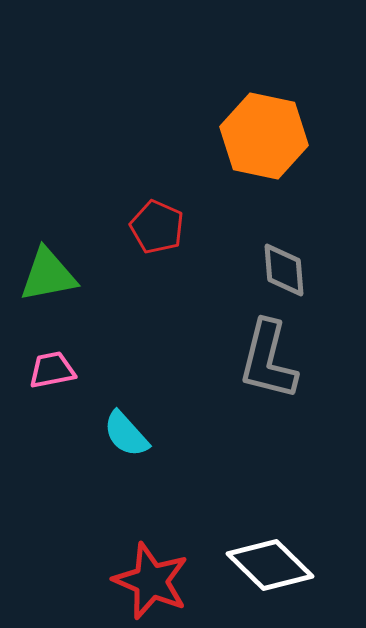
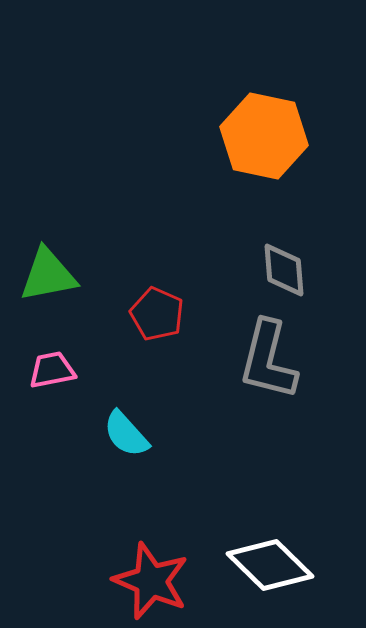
red pentagon: moved 87 px down
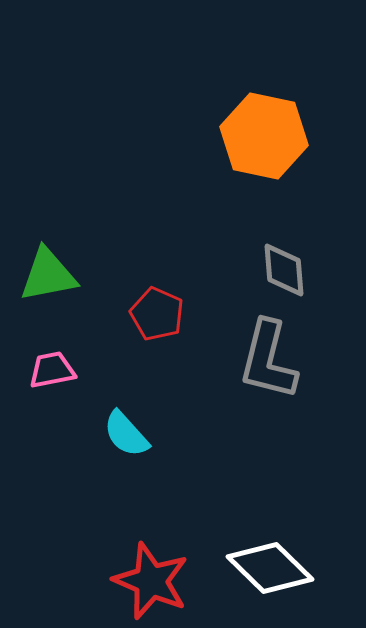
white diamond: moved 3 px down
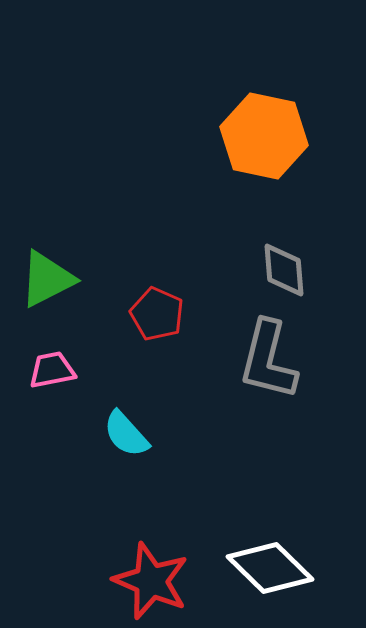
green triangle: moved 1 px left, 4 px down; rotated 16 degrees counterclockwise
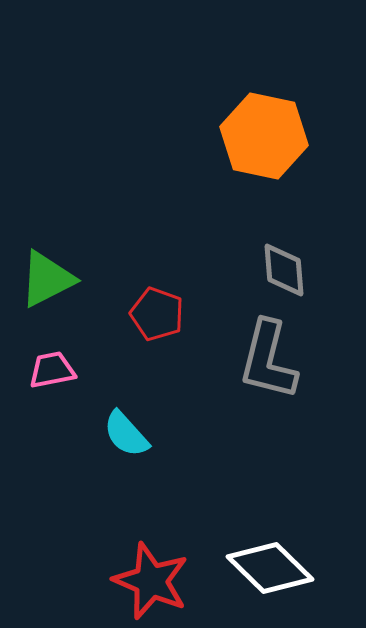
red pentagon: rotated 4 degrees counterclockwise
